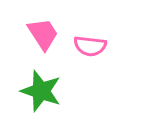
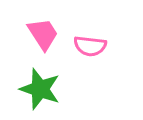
green star: moved 1 px left, 2 px up
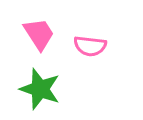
pink trapezoid: moved 4 px left
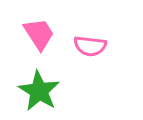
green star: moved 1 px left, 2 px down; rotated 12 degrees clockwise
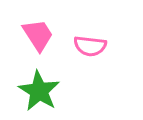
pink trapezoid: moved 1 px left, 1 px down
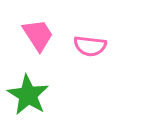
green star: moved 11 px left, 4 px down
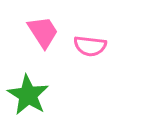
pink trapezoid: moved 5 px right, 3 px up
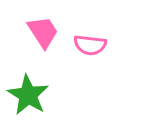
pink semicircle: moved 1 px up
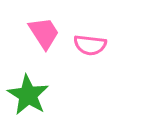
pink trapezoid: moved 1 px right, 1 px down
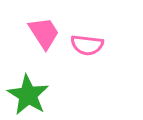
pink semicircle: moved 3 px left
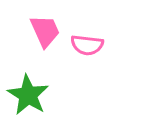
pink trapezoid: moved 1 px right, 2 px up; rotated 9 degrees clockwise
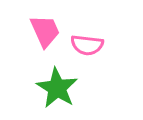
green star: moved 29 px right, 7 px up
